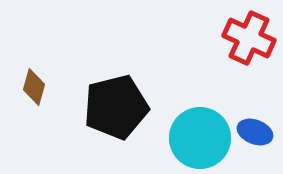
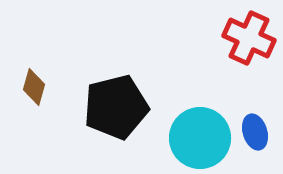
blue ellipse: rotated 52 degrees clockwise
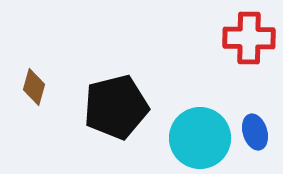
red cross: rotated 24 degrees counterclockwise
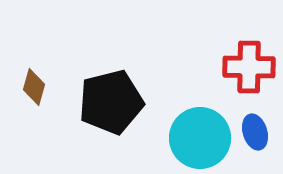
red cross: moved 29 px down
black pentagon: moved 5 px left, 5 px up
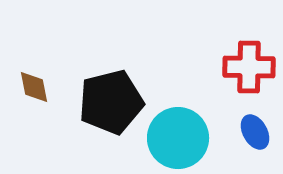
brown diamond: rotated 27 degrees counterclockwise
blue ellipse: rotated 12 degrees counterclockwise
cyan circle: moved 22 px left
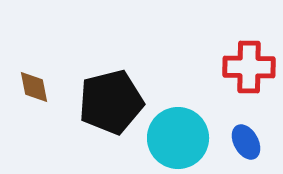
blue ellipse: moved 9 px left, 10 px down
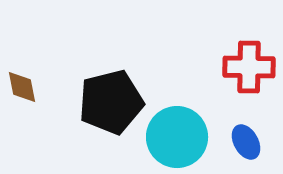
brown diamond: moved 12 px left
cyan circle: moved 1 px left, 1 px up
